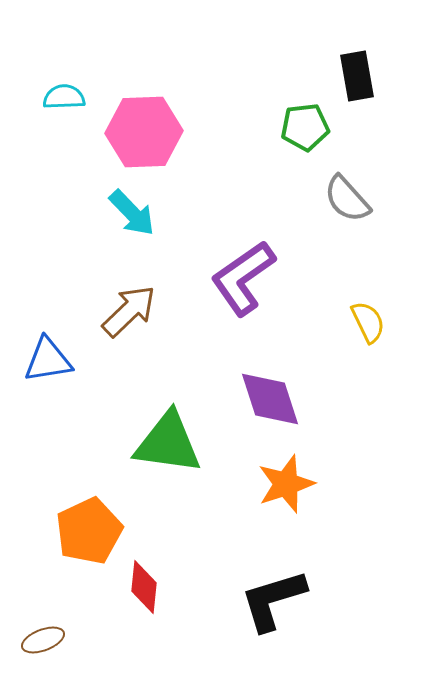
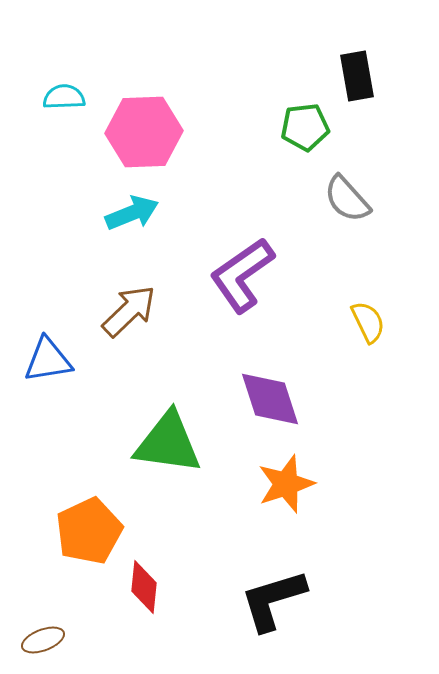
cyan arrow: rotated 68 degrees counterclockwise
purple L-shape: moved 1 px left, 3 px up
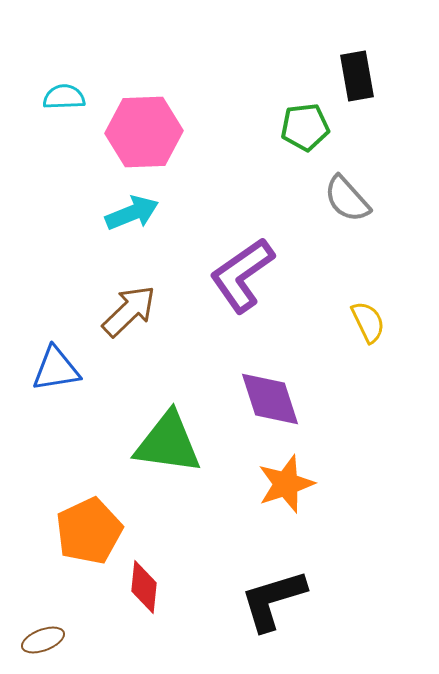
blue triangle: moved 8 px right, 9 px down
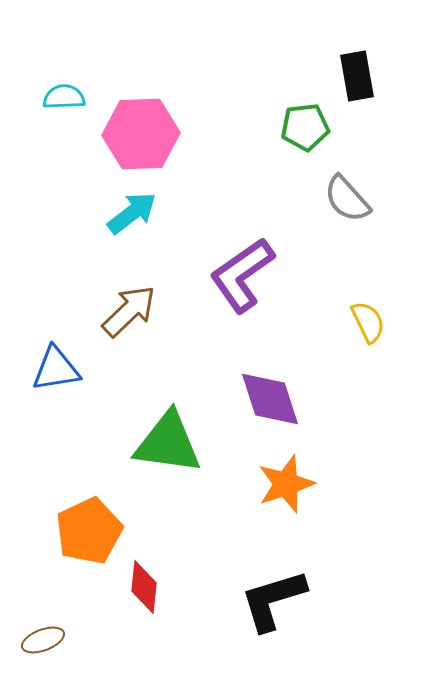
pink hexagon: moved 3 px left, 2 px down
cyan arrow: rotated 16 degrees counterclockwise
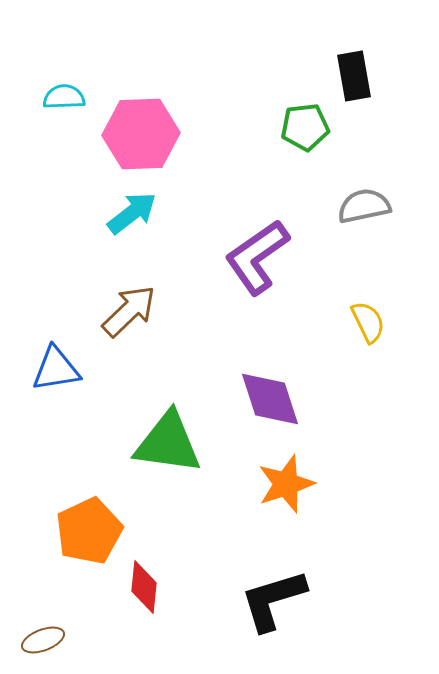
black rectangle: moved 3 px left
gray semicircle: moved 17 px right, 7 px down; rotated 120 degrees clockwise
purple L-shape: moved 15 px right, 18 px up
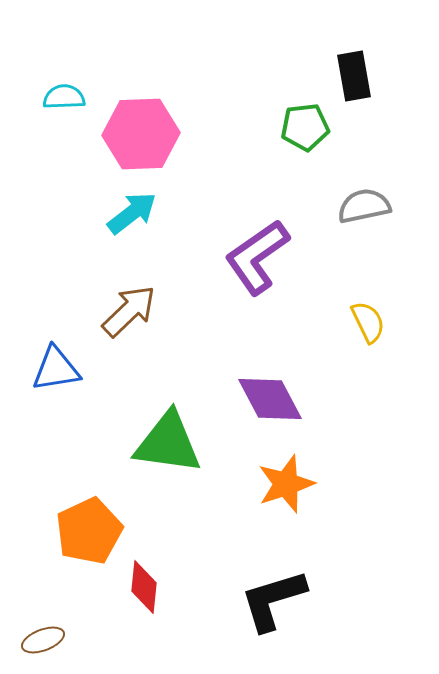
purple diamond: rotated 10 degrees counterclockwise
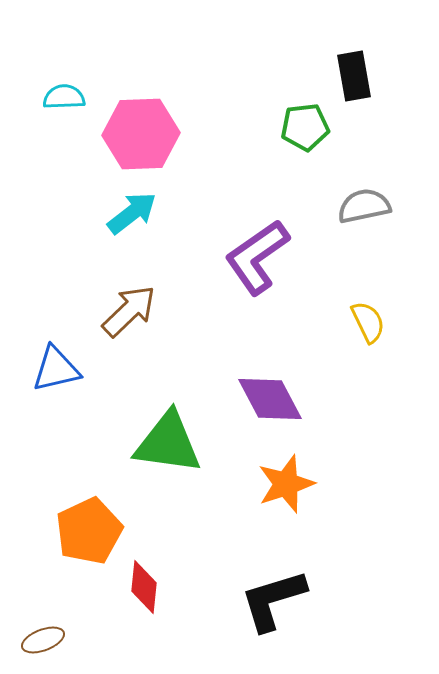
blue triangle: rotated 4 degrees counterclockwise
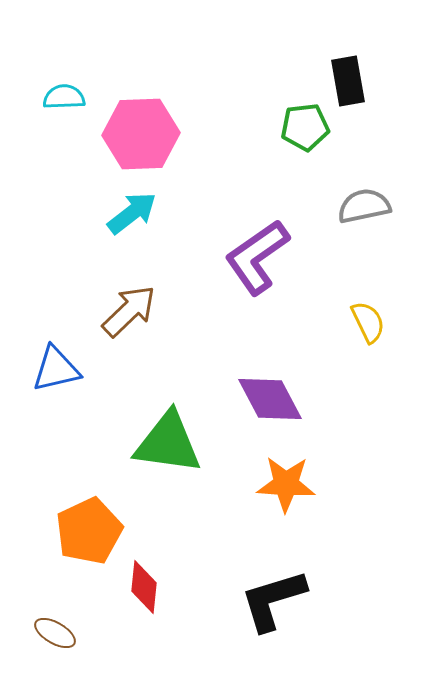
black rectangle: moved 6 px left, 5 px down
orange star: rotated 22 degrees clockwise
brown ellipse: moved 12 px right, 7 px up; rotated 51 degrees clockwise
